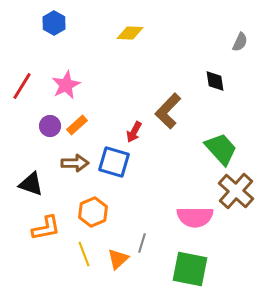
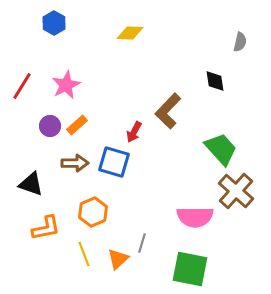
gray semicircle: rotated 12 degrees counterclockwise
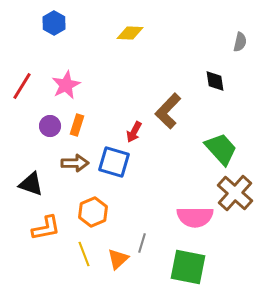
orange rectangle: rotated 30 degrees counterclockwise
brown cross: moved 1 px left, 2 px down
green square: moved 2 px left, 2 px up
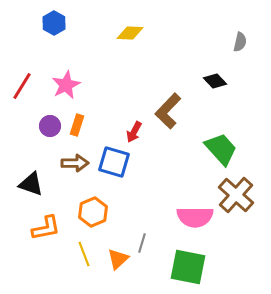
black diamond: rotated 35 degrees counterclockwise
brown cross: moved 1 px right, 2 px down
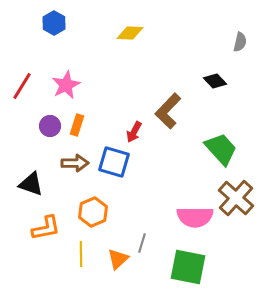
brown cross: moved 3 px down
yellow line: moved 3 px left; rotated 20 degrees clockwise
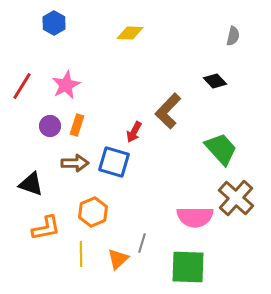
gray semicircle: moved 7 px left, 6 px up
green square: rotated 9 degrees counterclockwise
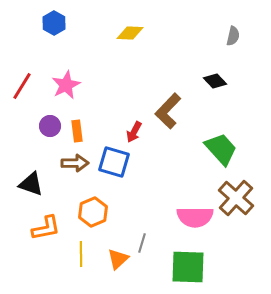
orange rectangle: moved 6 px down; rotated 25 degrees counterclockwise
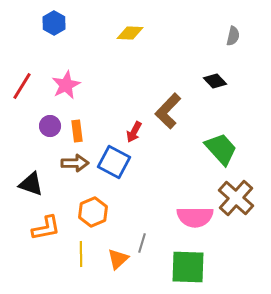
blue square: rotated 12 degrees clockwise
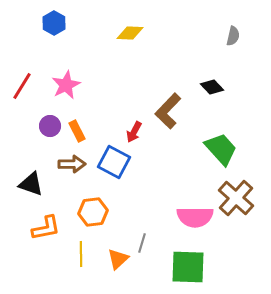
black diamond: moved 3 px left, 6 px down
orange rectangle: rotated 20 degrees counterclockwise
brown arrow: moved 3 px left, 1 px down
orange hexagon: rotated 16 degrees clockwise
